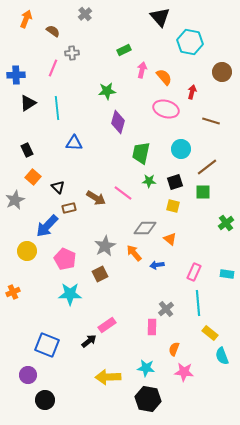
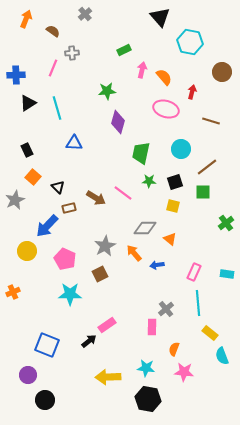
cyan line at (57, 108): rotated 10 degrees counterclockwise
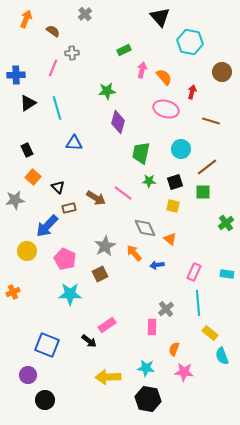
gray star at (15, 200): rotated 18 degrees clockwise
gray diamond at (145, 228): rotated 65 degrees clockwise
black arrow at (89, 341): rotated 77 degrees clockwise
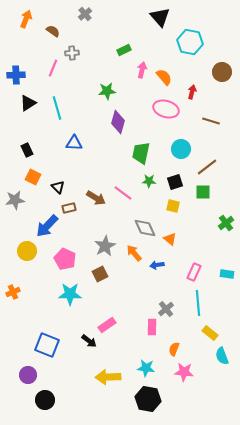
orange square at (33, 177): rotated 14 degrees counterclockwise
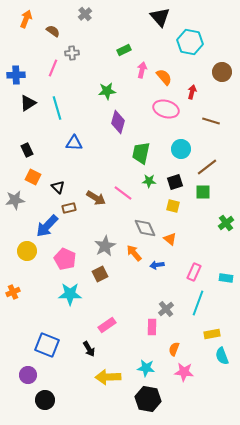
cyan rectangle at (227, 274): moved 1 px left, 4 px down
cyan line at (198, 303): rotated 25 degrees clockwise
yellow rectangle at (210, 333): moved 2 px right, 1 px down; rotated 49 degrees counterclockwise
black arrow at (89, 341): moved 8 px down; rotated 21 degrees clockwise
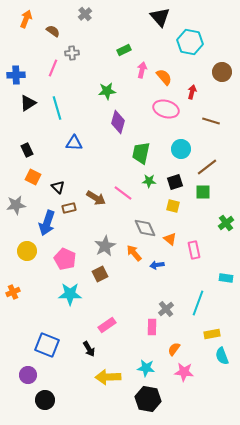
gray star at (15, 200): moved 1 px right, 5 px down
blue arrow at (47, 226): moved 3 px up; rotated 25 degrees counterclockwise
pink rectangle at (194, 272): moved 22 px up; rotated 36 degrees counterclockwise
orange semicircle at (174, 349): rotated 16 degrees clockwise
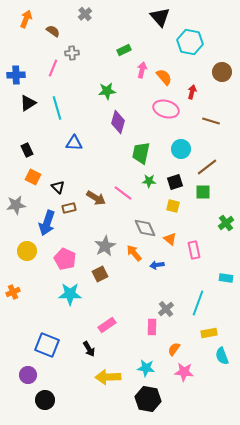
yellow rectangle at (212, 334): moved 3 px left, 1 px up
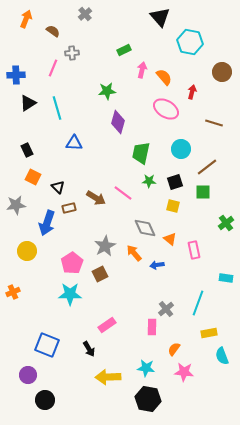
pink ellipse at (166, 109): rotated 15 degrees clockwise
brown line at (211, 121): moved 3 px right, 2 px down
pink pentagon at (65, 259): moved 7 px right, 4 px down; rotated 15 degrees clockwise
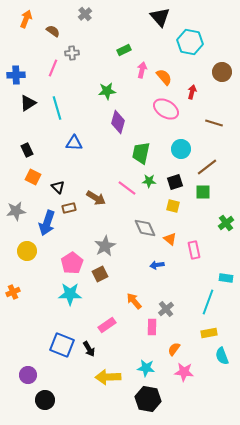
pink line at (123, 193): moved 4 px right, 5 px up
gray star at (16, 205): moved 6 px down
orange arrow at (134, 253): moved 48 px down
cyan line at (198, 303): moved 10 px right, 1 px up
blue square at (47, 345): moved 15 px right
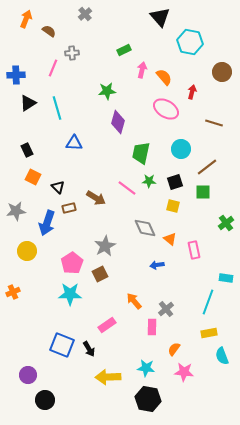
brown semicircle at (53, 31): moved 4 px left
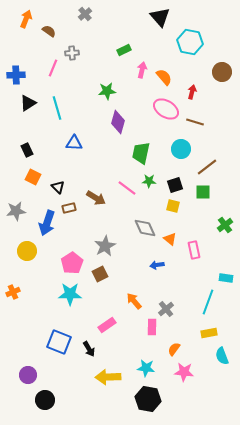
brown line at (214, 123): moved 19 px left, 1 px up
black square at (175, 182): moved 3 px down
green cross at (226, 223): moved 1 px left, 2 px down
blue square at (62, 345): moved 3 px left, 3 px up
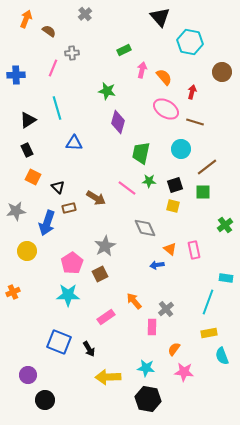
green star at (107, 91): rotated 18 degrees clockwise
black triangle at (28, 103): moved 17 px down
orange triangle at (170, 239): moved 10 px down
cyan star at (70, 294): moved 2 px left, 1 px down
pink rectangle at (107, 325): moved 1 px left, 8 px up
